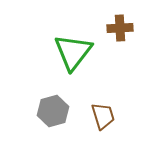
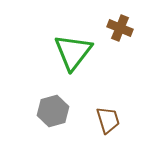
brown cross: rotated 25 degrees clockwise
brown trapezoid: moved 5 px right, 4 px down
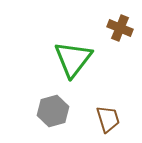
green triangle: moved 7 px down
brown trapezoid: moved 1 px up
